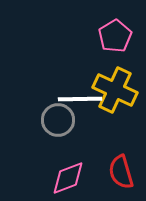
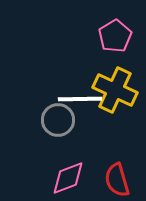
red semicircle: moved 4 px left, 8 px down
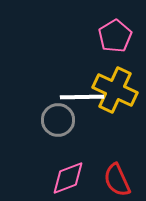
white line: moved 2 px right, 2 px up
red semicircle: rotated 8 degrees counterclockwise
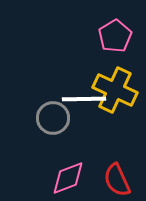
white line: moved 2 px right, 2 px down
gray circle: moved 5 px left, 2 px up
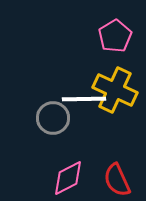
pink diamond: rotated 6 degrees counterclockwise
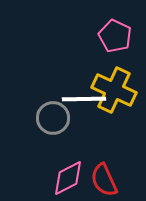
pink pentagon: rotated 16 degrees counterclockwise
yellow cross: moved 1 px left
red semicircle: moved 13 px left
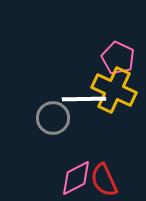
pink pentagon: moved 3 px right, 22 px down
pink diamond: moved 8 px right
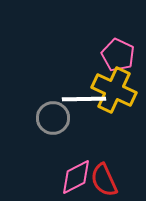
pink pentagon: moved 3 px up
pink diamond: moved 1 px up
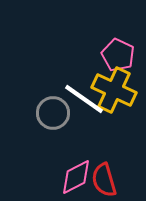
white line: rotated 36 degrees clockwise
gray circle: moved 5 px up
red semicircle: rotated 8 degrees clockwise
